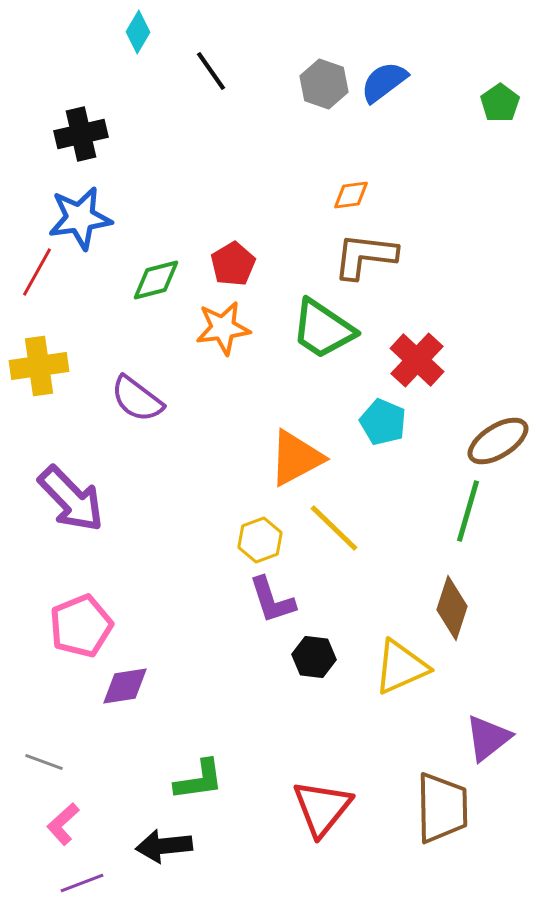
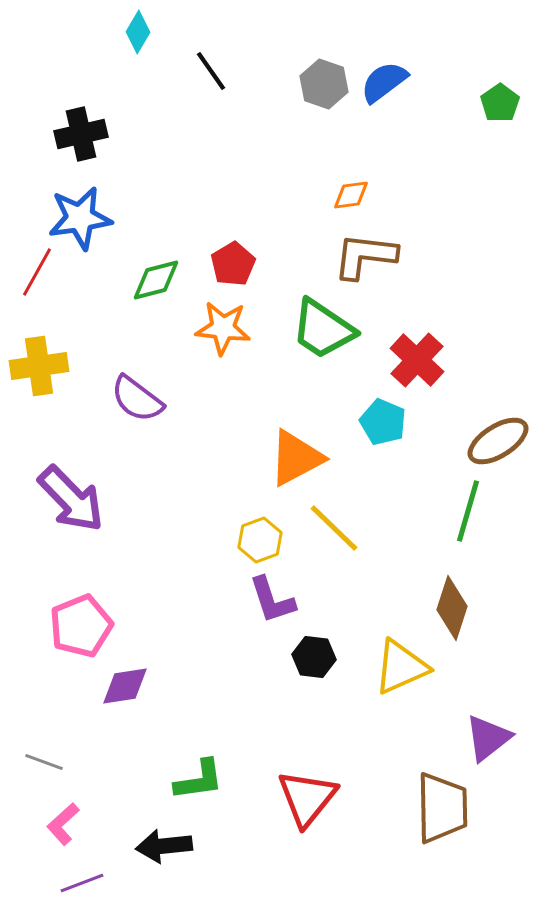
orange star: rotated 14 degrees clockwise
red triangle: moved 15 px left, 10 px up
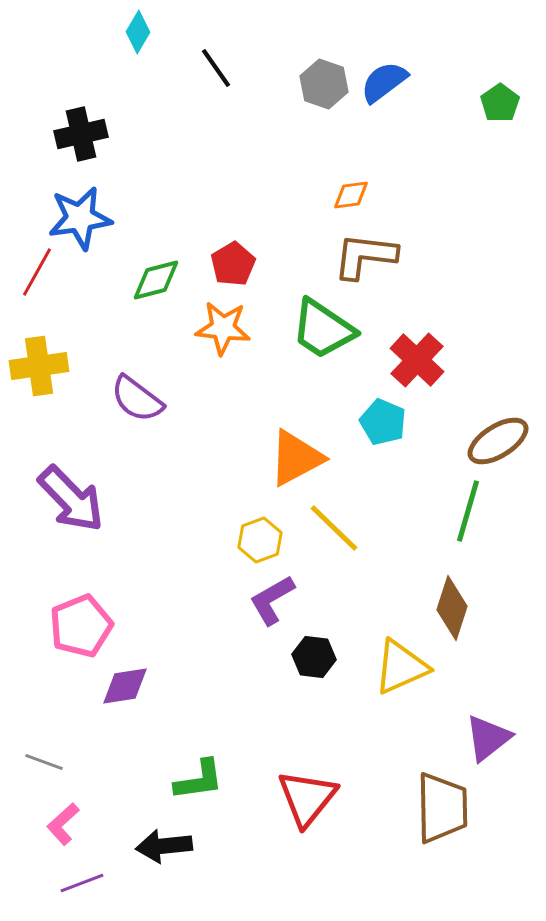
black line: moved 5 px right, 3 px up
purple L-shape: rotated 78 degrees clockwise
